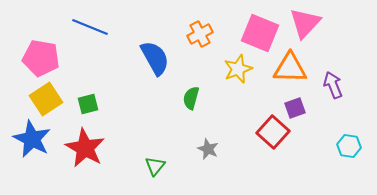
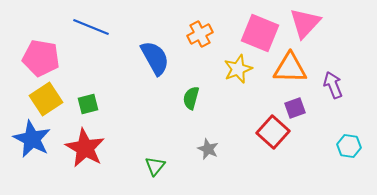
blue line: moved 1 px right
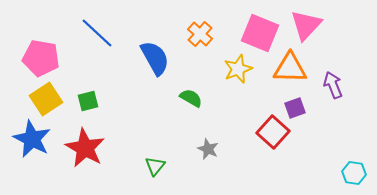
pink triangle: moved 1 px right, 2 px down
blue line: moved 6 px right, 6 px down; rotated 21 degrees clockwise
orange cross: rotated 20 degrees counterclockwise
green semicircle: rotated 105 degrees clockwise
green square: moved 3 px up
cyan hexagon: moved 5 px right, 27 px down
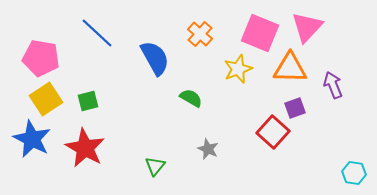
pink triangle: moved 1 px right, 2 px down
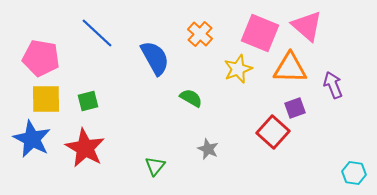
pink triangle: moved 1 px up; rotated 32 degrees counterclockwise
yellow square: rotated 32 degrees clockwise
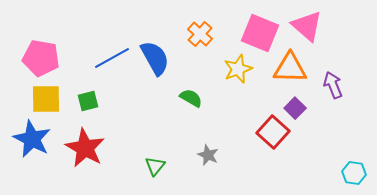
blue line: moved 15 px right, 25 px down; rotated 72 degrees counterclockwise
purple square: rotated 25 degrees counterclockwise
gray star: moved 6 px down
